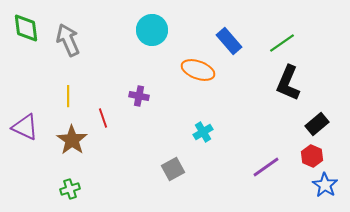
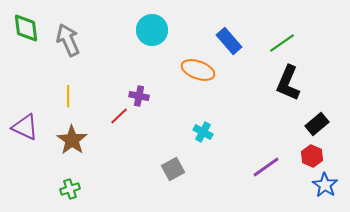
red line: moved 16 px right, 2 px up; rotated 66 degrees clockwise
cyan cross: rotated 30 degrees counterclockwise
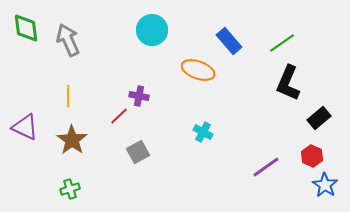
black rectangle: moved 2 px right, 6 px up
gray square: moved 35 px left, 17 px up
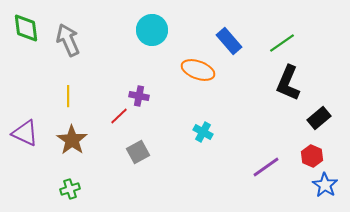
purple triangle: moved 6 px down
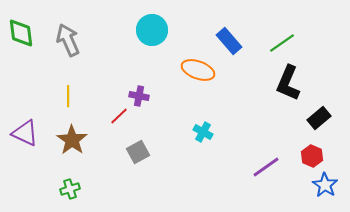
green diamond: moved 5 px left, 5 px down
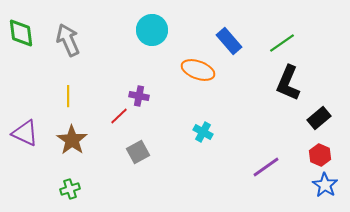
red hexagon: moved 8 px right, 1 px up
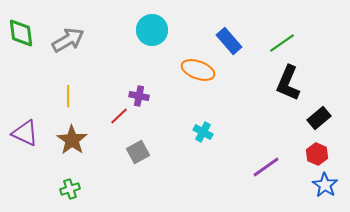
gray arrow: rotated 84 degrees clockwise
red hexagon: moved 3 px left, 1 px up
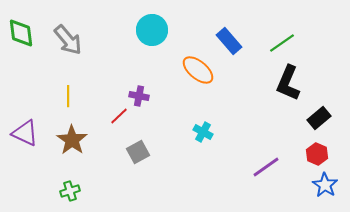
gray arrow: rotated 80 degrees clockwise
orange ellipse: rotated 20 degrees clockwise
green cross: moved 2 px down
